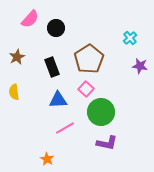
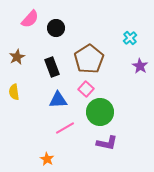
purple star: rotated 21 degrees clockwise
green circle: moved 1 px left
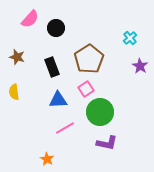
brown star: rotated 28 degrees counterclockwise
pink square: rotated 14 degrees clockwise
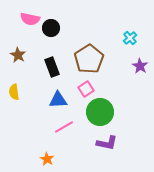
pink semicircle: rotated 60 degrees clockwise
black circle: moved 5 px left
brown star: moved 1 px right, 2 px up; rotated 14 degrees clockwise
pink line: moved 1 px left, 1 px up
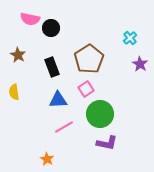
purple star: moved 2 px up
green circle: moved 2 px down
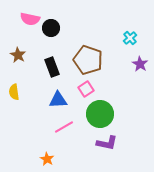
brown pentagon: moved 1 px left, 1 px down; rotated 20 degrees counterclockwise
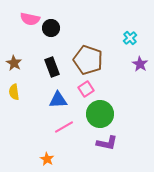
brown star: moved 4 px left, 8 px down
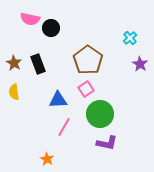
brown pentagon: rotated 16 degrees clockwise
black rectangle: moved 14 px left, 3 px up
pink line: rotated 30 degrees counterclockwise
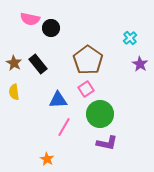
black rectangle: rotated 18 degrees counterclockwise
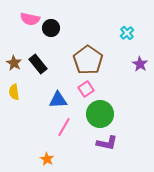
cyan cross: moved 3 px left, 5 px up
